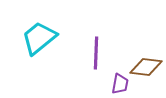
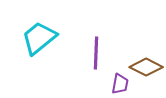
brown diamond: rotated 20 degrees clockwise
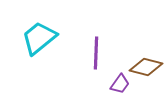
brown diamond: rotated 12 degrees counterclockwise
purple trapezoid: rotated 25 degrees clockwise
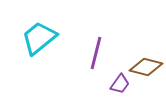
purple line: rotated 12 degrees clockwise
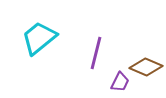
brown diamond: rotated 8 degrees clockwise
purple trapezoid: moved 2 px up; rotated 10 degrees counterclockwise
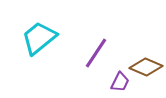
purple line: rotated 20 degrees clockwise
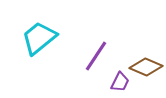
purple line: moved 3 px down
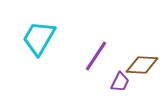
cyan trapezoid: rotated 21 degrees counterclockwise
brown diamond: moved 4 px left, 2 px up; rotated 20 degrees counterclockwise
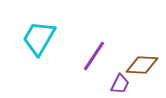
purple line: moved 2 px left
purple trapezoid: moved 2 px down
